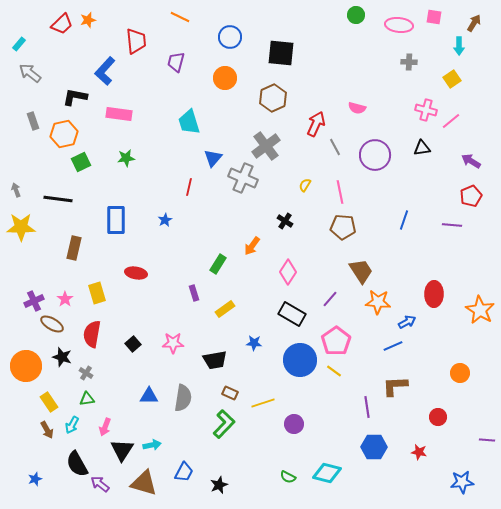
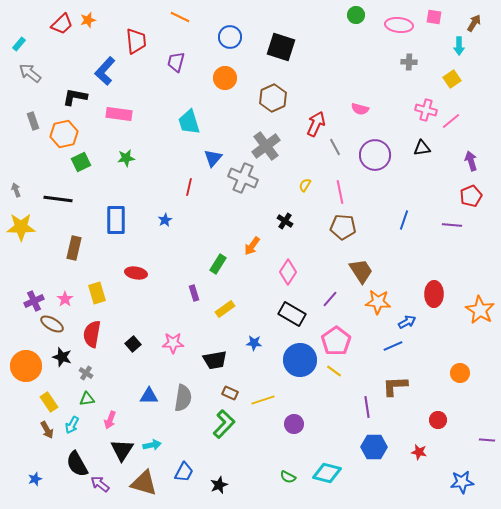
black square at (281, 53): moved 6 px up; rotated 12 degrees clockwise
pink semicircle at (357, 108): moved 3 px right, 1 px down
purple arrow at (471, 161): rotated 42 degrees clockwise
yellow line at (263, 403): moved 3 px up
red circle at (438, 417): moved 3 px down
pink arrow at (105, 427): moved 5 px right, 7 px up
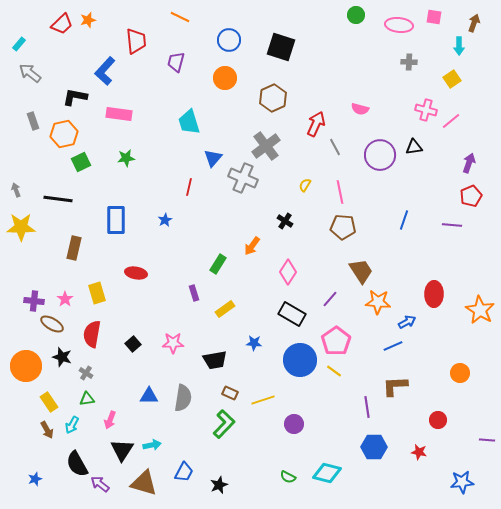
brown arrow at (474, 23): rotated 12 degrees counterclockwise
blue circle at (230, 37): moved 1 px left, 3 px down
black triangle at (422, 148): moved 8 px left, 1 px up
purple circle at (375, 155): moved 5 px right
purple arrow at (471, 161): moved 2 px left, 2 px down; rotated 36 degrees clockwise
purple cross at (34, 301): rotated 30 degrees clockwise
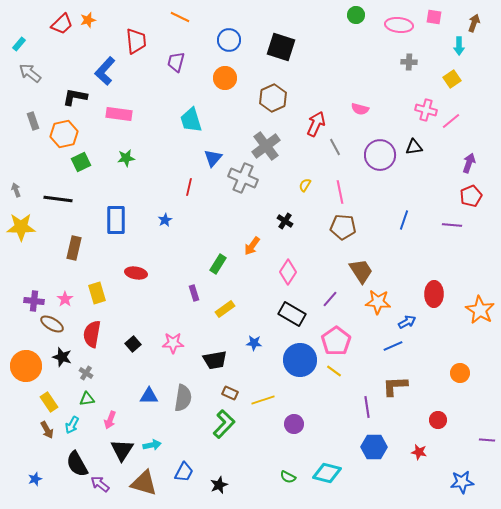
cyan trapezoid at (189, 122): moved 2 px right, 2 px up
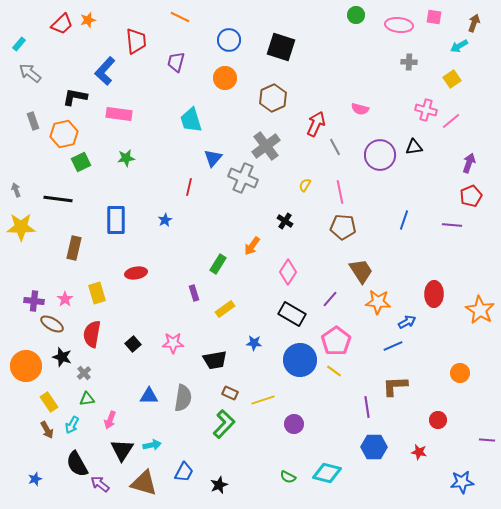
cyan arrow at (459, 46): rotated 60 degrees clockwise
red ellipse at (136, 273): rotated 20 degrees counterclockwise
gray cross at (86, 373): moved 2 px left; rotated 16 degrees clockwise
